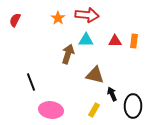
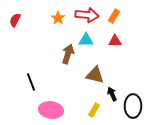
orange rectangle: moved 20 px left, 25 px up; rotated 24 degrees clockwise
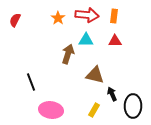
orange rectangle: rotated 24 degrees counterclockwise
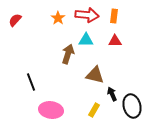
red semicircle: rotated 16 degrees clockwise
black ellipse: moved 1 px left; rotated 15 degrees counterclockwise
